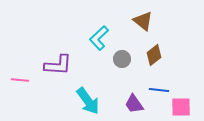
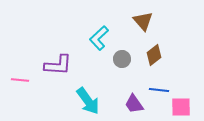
brown triangle: rotated 10 degrees clockwise
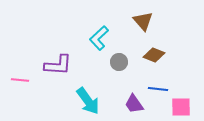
brown diamond: rotated 60 degrees clockwise
gray circle: moved 3 px left, 3 px down
blue line: moved 1 px left, 1 px up
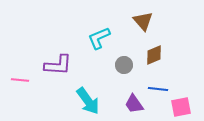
cyan L-shape: rotated 20 degrees clockwise
brown diamond: rotated 45 degrees counterclockwise
gray circle: moved 5 px right, 3 px down
pink square: rotated 10 degrees counterclockwise
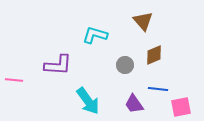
cyan L-shape: moved 4 px left, 3 px up; rotated 40 degrees clockwise
gray circle: moved 1 px right
pink line: moved 6 px left
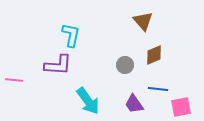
cyan L-shape: moved 24 px left; rotated 85 degrees clockwise
